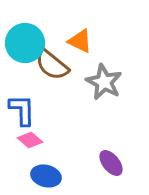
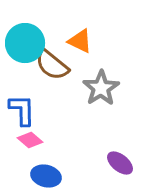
gray star: moved 3 px left, 6 px down; rotated 12 degrees clockwise
purple ellipse: moved 9 px right; rotated 12 degrees counterclockwise
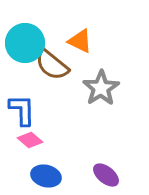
purple ellipse: moved 14 px left, 12 px down
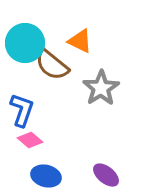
blue L-shape: rotated 20 degrees clockwise
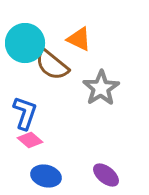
orange triangle: moved 1 px left, 2 px up
blue L-shape: moved 3 px right, 3 px down
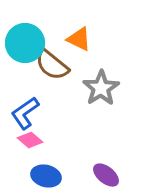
blue L-shape: rotated 144 degrees counterclockwise
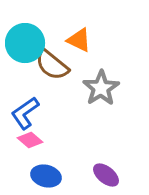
orange triangle: moved 1 px down
